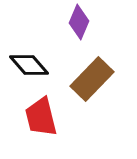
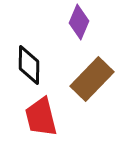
black diamond: rotated 42 degrees clockwise
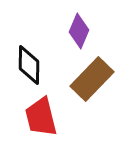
purple diamond: moved 9 px down
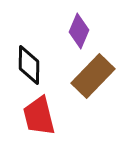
brown rectangle: moved 1 px right, 3 px up
red trapezoid: moved 2 px left, 1 px up
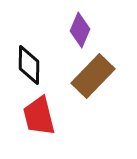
purple diamond: moved 1 px right, 1 px up
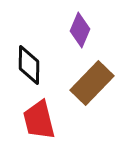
brown rectangle: moved 1 px left, 7 px down
red trapezoid: moved 4 px down
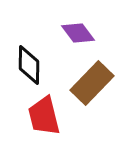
purple diamond: moved 2 px left, 3 px down; rotated 60 degrees counterclockwise
red trapezoid: moved 5 px right, 4 px up
